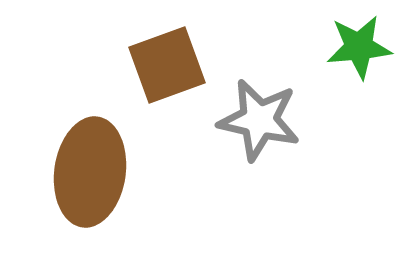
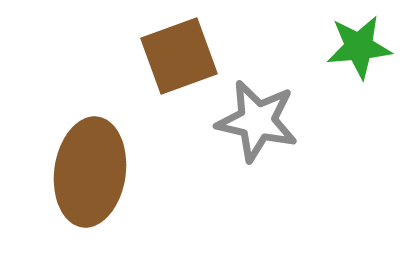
brown square: moved 12 px right, 9 px up
gray star: moved 2 px left, 1 px down
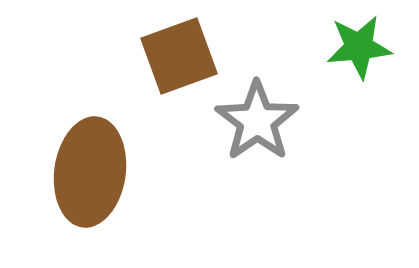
gray star: rotated 24 degrees clockwise
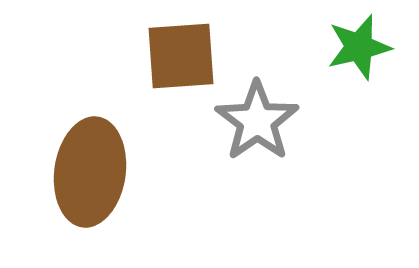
green star: rotated 8 degrees counterclockwise
brown square: moved 2 px right; rotated 16 degrees clockwise
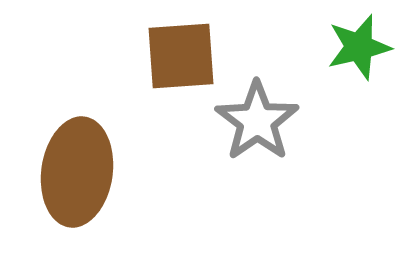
brown ellipse: moved 13 px left
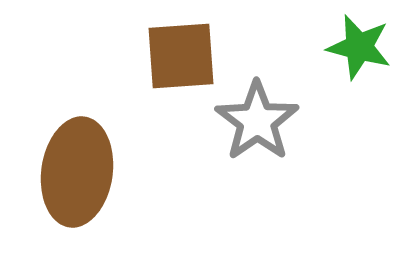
green star: rotated 28 degrees clockwise
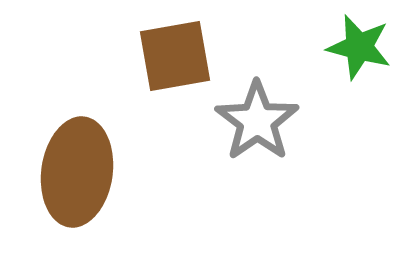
brown square: moved 6 px left; rotated 6 degrees counterclockwise
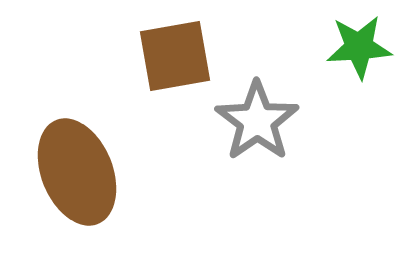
green star: rotated 18 degrees counterclockwise
brown ellipse: rotated 30 degrees counterclockwise
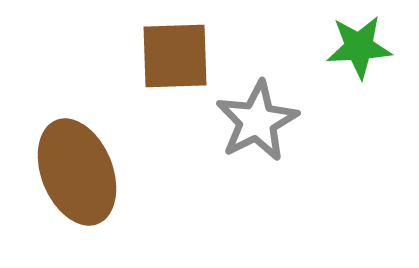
brown square: rotated 8 degrees clockwise
gray star: rotated 8 degrees clockwise
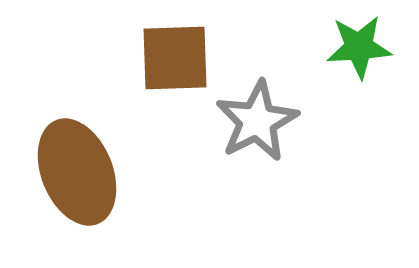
brown square: moved 2 px down
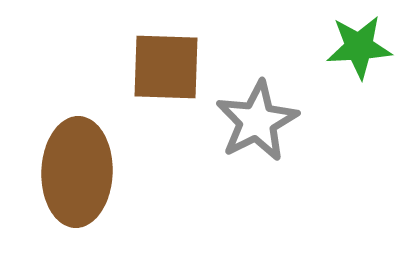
brown square: moved 9 px left, 9 px down; rotated 4 degrees clockwise
brown ellipse: rotated 24 degrees clockwise
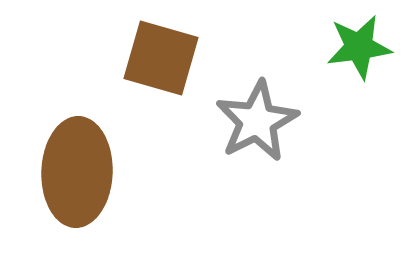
green star: rotated 4 degrees counterclockwise
brown square: moved 5 px left, 9 px up; rotated 14 degrees clockwise
